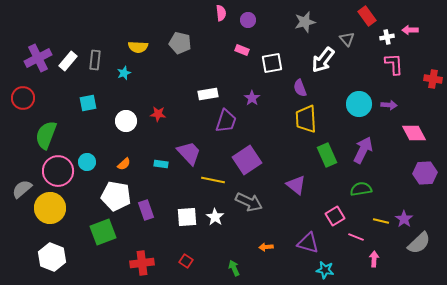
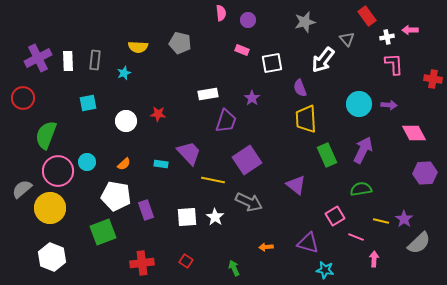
white rectangle at (68, 61): rotated 42 degrees counterclockwise
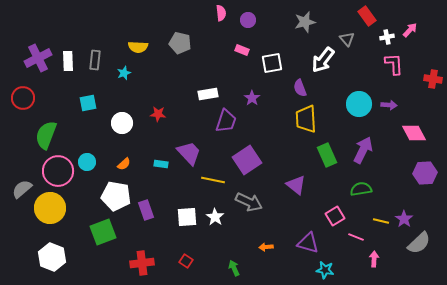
pink arrow at (410, 30): rotated 133 degrees clockwise
white circle at (126, 121): moved 4 px left, 2 px down
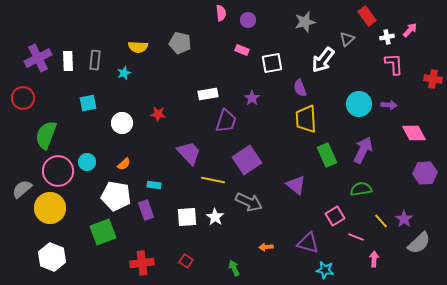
gray triangle at (347, 39): rotated 28 degrees clockwise
cyan rectangle at (161, 164): moved 7 px left, 21 px down
yellow line at (381, 221): rotated 35 degrees clockwise
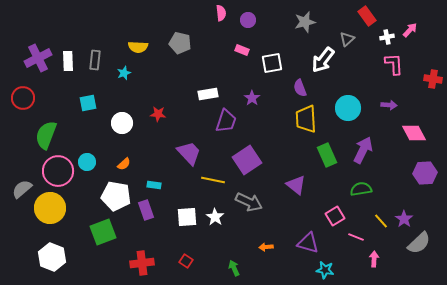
cyan circle at (359, 104): moved 11 px left, 4 px down
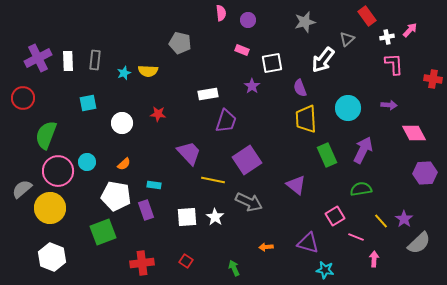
yellow semicircle at (138, 47): moved 10 px right, 24 px down
purple star at (252, 98): moved 12 px up
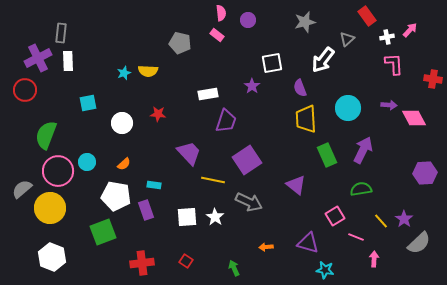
pink rectangle at (242, 50): moved 25 px left, 15 px up; rotated 16 degrees clockwise
gray rectangle at (95, 60): moved 34 px left, 27 px up
red circle at (23, 98): moved 2 px right, 8 px up
pink diamond at (414, 133): moved 15 px up
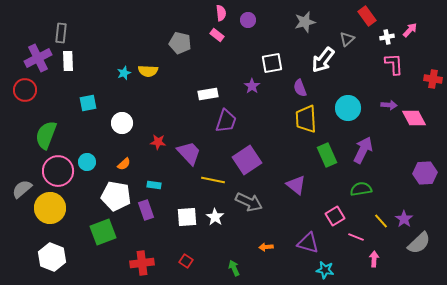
red star at (158, 114): moved 28 px down
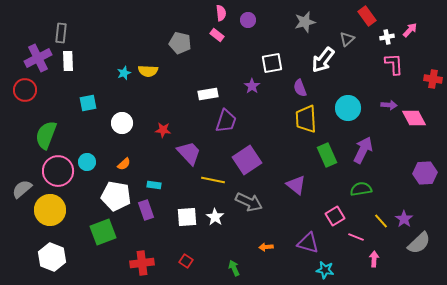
red star at (158, 142): moved 5 px right, 12 px up
yellow circle at (50, 208): moved 2 px down
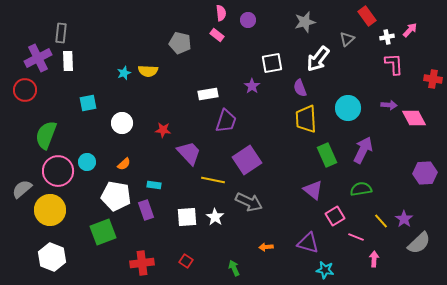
white arrow at (323, 60): moved 5 px left, 1 px up
purple triangle at (296, 185): moved 17 px right, 5 px down
